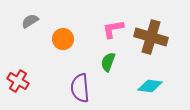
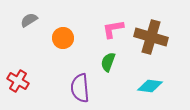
gray semicircle: moved 1 px left, 1 px up
orange circle: moved 1 px up
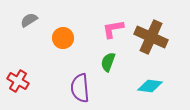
brown cross: rotated 8 degrees clockwise
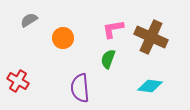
green semicircle: moved 3 px up
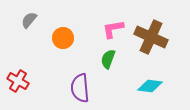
gray semicircle: rotated 18 degrees counterclockwise
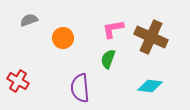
gray semicircle: rotated 30 degrees clockwise
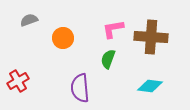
brown cross: rotated 20 degrees counterclockwise
red cross: rotated 30 degrees clockwise
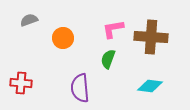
red cross: moved 3 px right, 2 px down; rotated 35 degrees clockwise
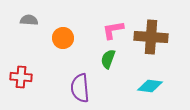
gray semicircle: rotated 24 degrees clockwise
pink L-shape: moved 1 px down
red cross: moved 6 px up
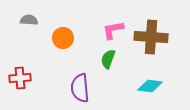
red cross: moved 1 px left, 1 px down; rotated 10 degrees counterclockwise
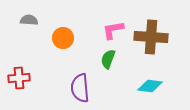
red cross: moved 1 px left
